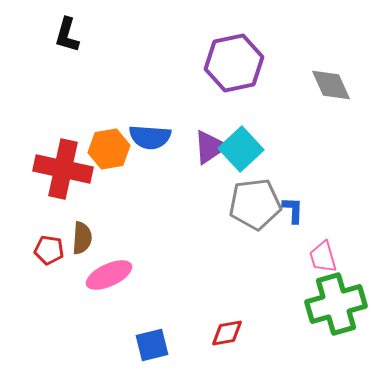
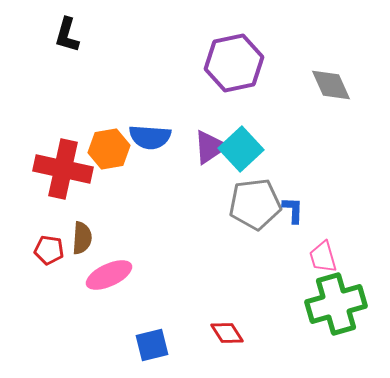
red diamond: rotated 68 degrees clockwise
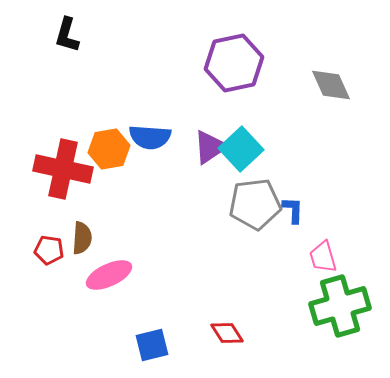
green cross: moved 4 px right, 2 px down
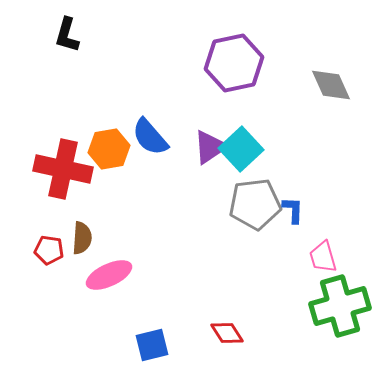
blue semicircle: rotated 45 degrees clockwise
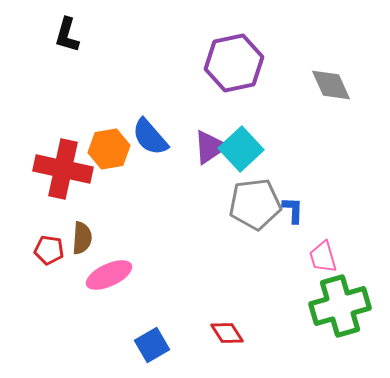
blue square: rotated 16 degrees counterclockwise
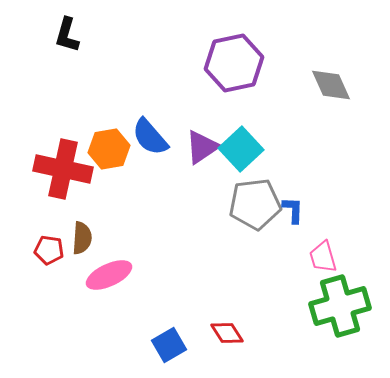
purple triangle: moved 8 px left
blue square: moved 17 px right
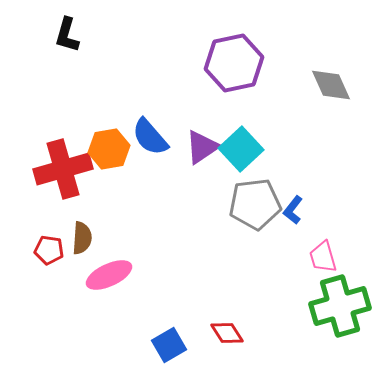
red cross: rotated 28 degrees counterclockwise
blue L-shape: rotated 144 degrees counterclockwise
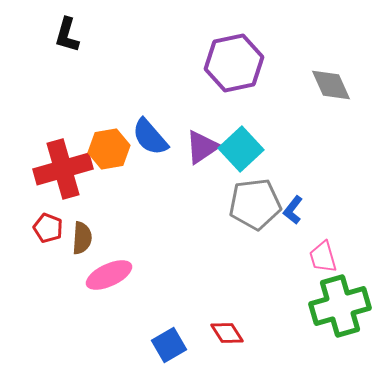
red pentagon: moved 1 px left, 22 px up; rotated 12 degrees clockwise
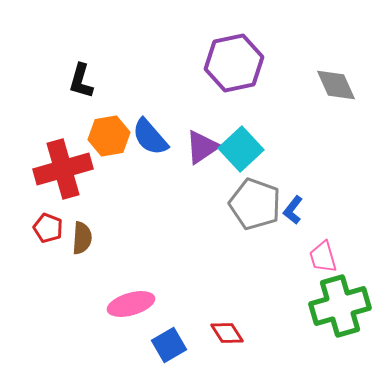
black L-shape: moved 14 px right, 46 px down
gray diamond: moved 5 px right
orange hexagon: moved 13 px up
gray pentagon: rotated 27 degrees clockwise
pink ellipse: moved 22 px right, 29 px down; rotated 9 degrees clockwise
